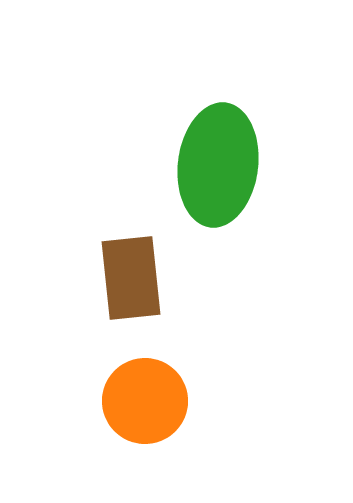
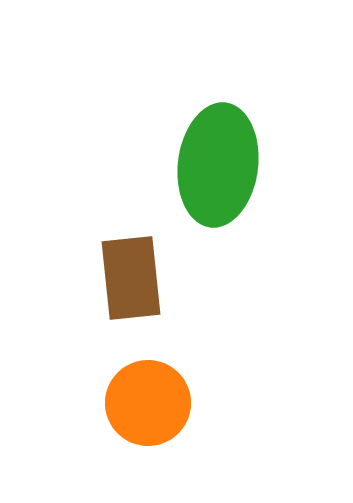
orange circle: moved 3 px right, 2 px down
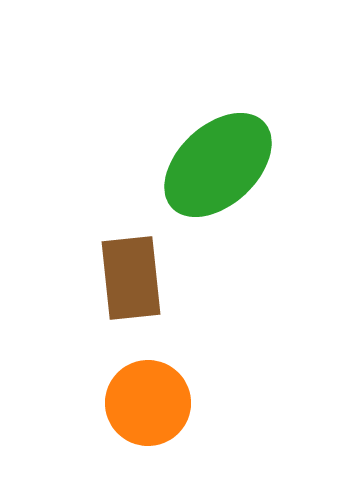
green ellipse: rotated 40 degrees clockwise
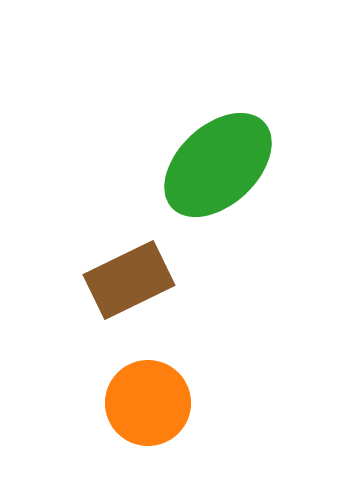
brown rectangle: moved 2 px left, 2 px down; rotated 70 degrees clockwise
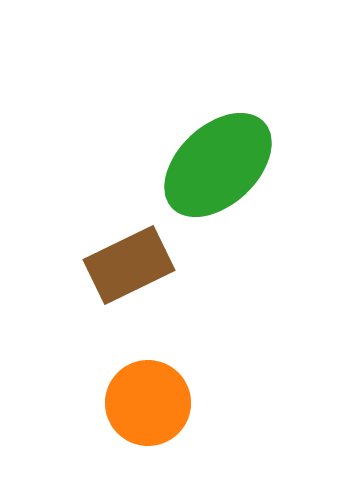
brown rectangle: moved 15 px up
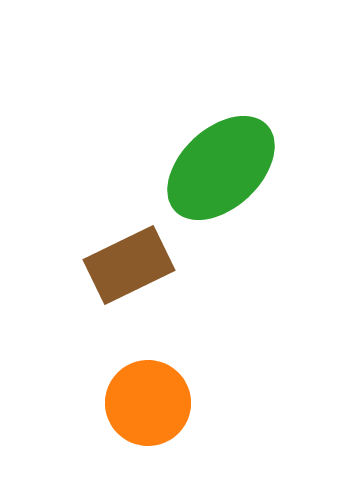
green ellipse: moved 3 px right, 3 px down
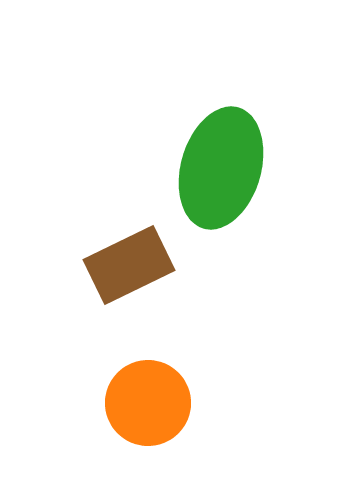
green ellipse: rotated 31 degrees counterclockwise
